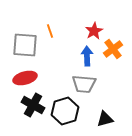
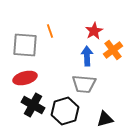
orange cross: moved 1 px down
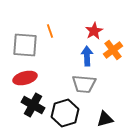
black hexagon: moved 2 px down
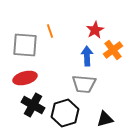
red star: moved 1 px right, 1 px up
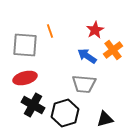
blue arrow: rotated 54 degrees counterclockwise
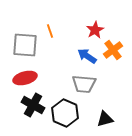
black hexagon: rotated 20 degrees counterclockwise
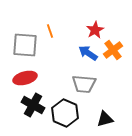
blue arrow: moved 1 px right, 3 px up
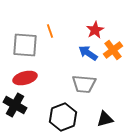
black cross: moved 18 px left
black hexagon: moved 2 px left, 4 px down; rotated 16 degrees clockwise
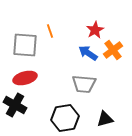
black hexagon: moved 2 px right, 1 px down; rotated 12 degrees clockwise
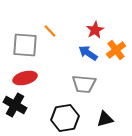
orange line: rotated 24 degrees counterclockwise
orange cross: moved 3 px right
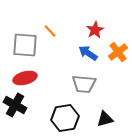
orange cross: moved 2 px right, 2 px down
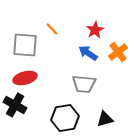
orange line: moved 2 px right, 2 px up
